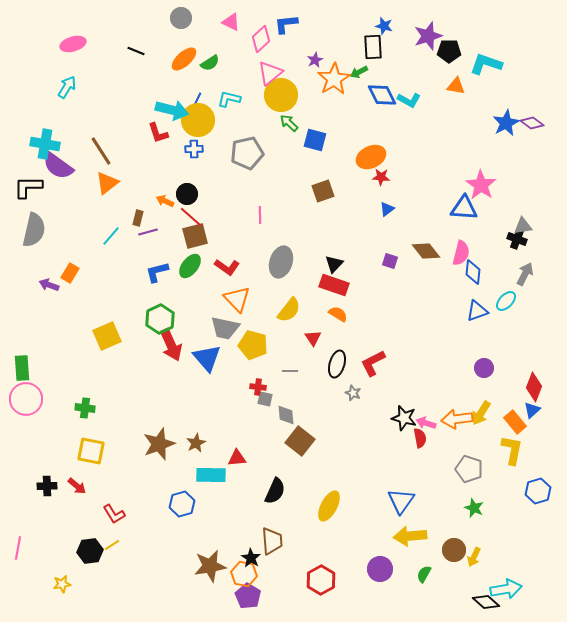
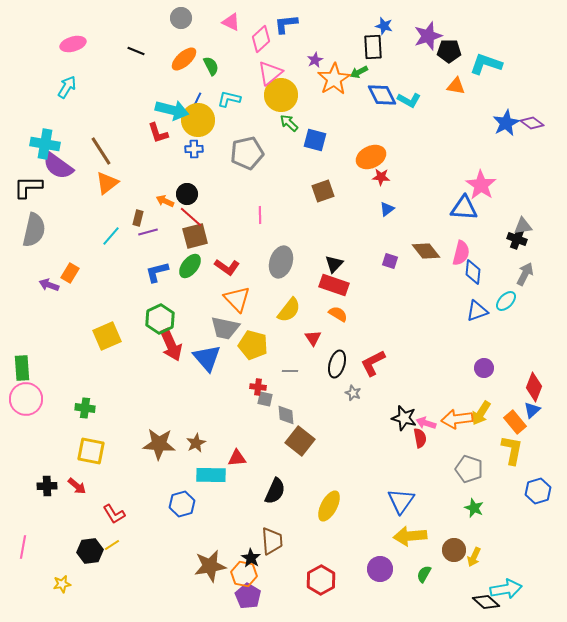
green semicircle at (210, 63): moved 1 px right, 3 px down; rotated 84 degrees counterclockwise
brown star at (159, 444): rotated 24 degrees clockwise
pink line at (18, 548): moved 5 px right, 1 px up
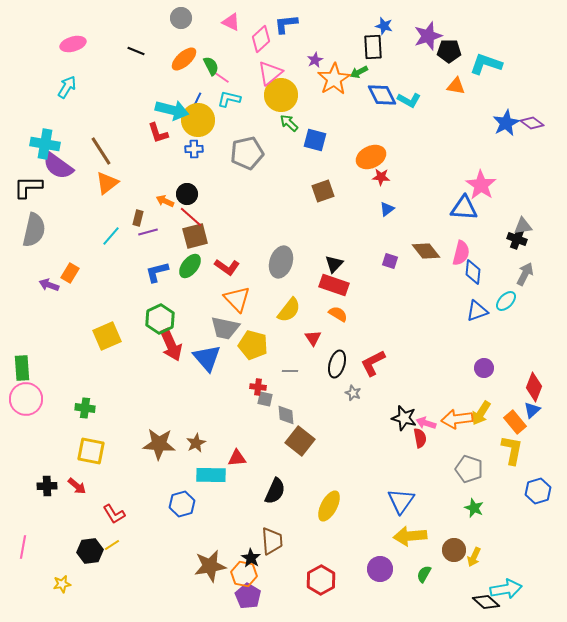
pink line at (260, 215): moved 39 px left, 138 px up; rotated 54 degrees counterclockwise
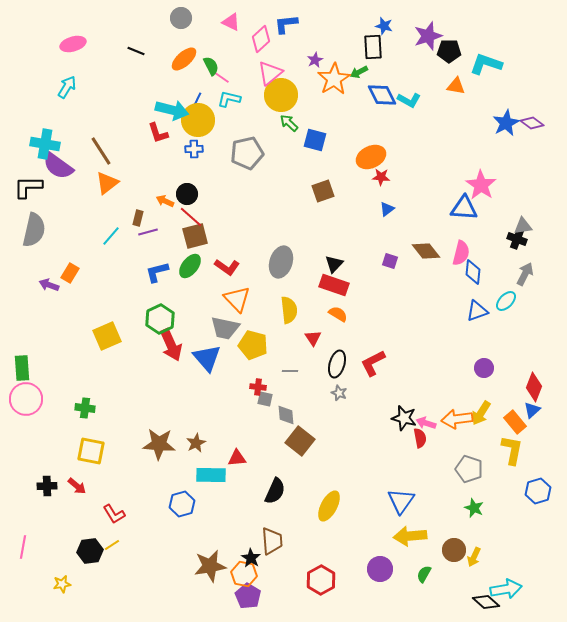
yellow semicircle at (289, 310): rotated 44 degrees counterclockwise
gray star at (353, 393): moved 14 px left
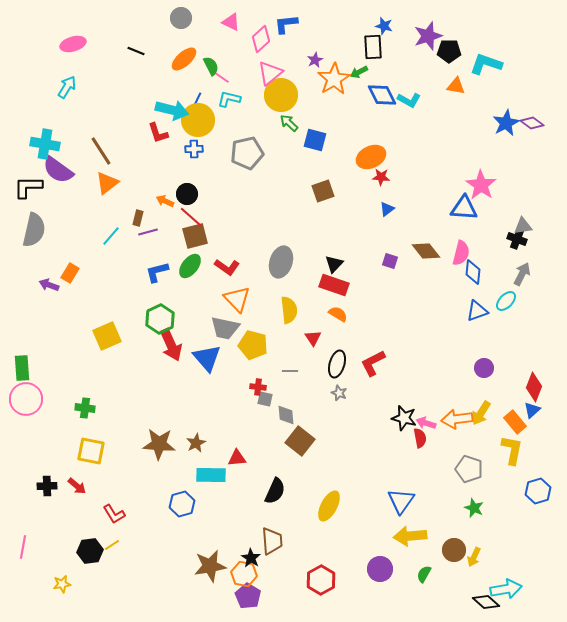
purple semicircle at (58, 166): moved 4 px down
gray arrow at (525, 274): moved 3 px left
